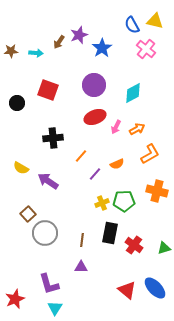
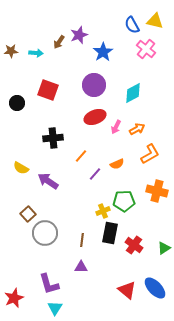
blue star: moved 1 px right, 4 px down
yellow cross: moved 1 px right, 8 px down
green triangle: rotated 16 degrees counterclockwise
red star: moved 1 px left, 1 px up
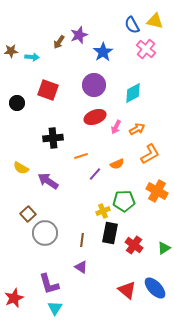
cyan arrow: moved 4 px left, 4 px down
orange line: rotated 32 degrees clockwise
orange cross: rotated 15 degrees clockwise
purple triangle: rotated 32 degrees clockwise
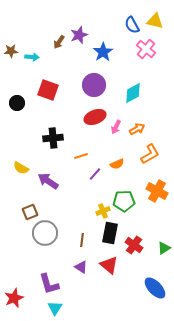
brown square: moved 2 px right, 2 px up; rotated 21 degrees clockwise
red triangle: moved 18 px left, 25 px up
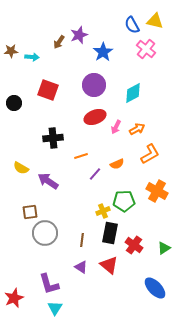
black circle: moved 3 px left
brown square: rotated 14 degrees clockwise
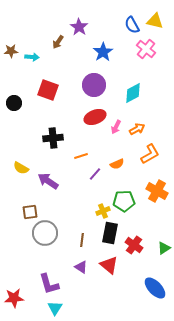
purple star: moved 8 px up; rotated 18 degrees counterclockwise
brown arrow: moved 1 px left
red star: rotated 18 degrees clockwise
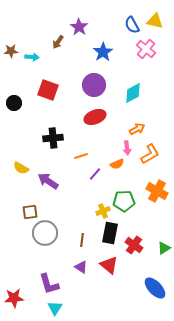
pink arrow: moved 11 px right, 21 px down; rotated 32 degrees counterclockwise
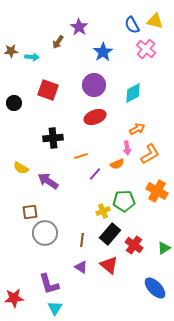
black rectangle: moved 1 px down; rotated 30 degrees clockwise
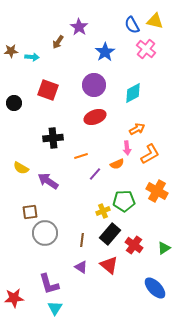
blue star: moved 2 px right
